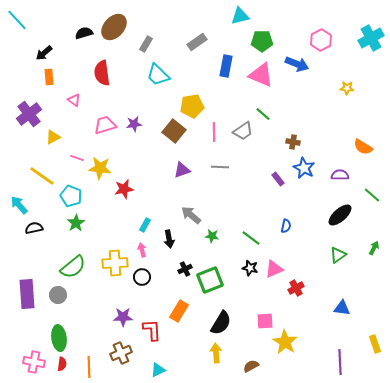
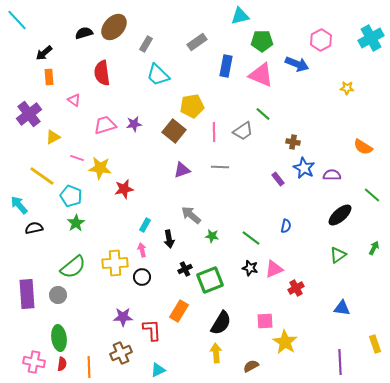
purple semicircle at (340, 175): moved 8 px left
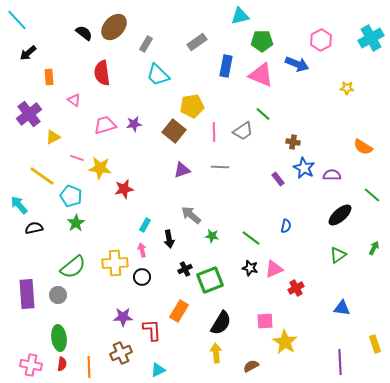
black semicircle at (84, 33): rotated 54 degrees clockwise
black arrow at (44, 53): moved 16 px left
pink cross at (34, 362): moved 3 px left, 3 px down
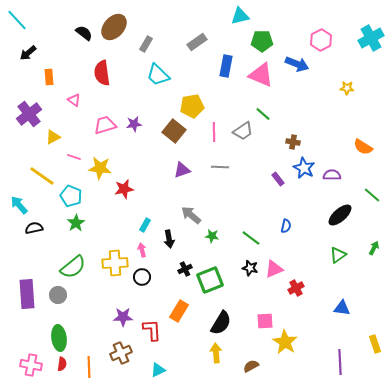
pink line at (77, 158): moved 3 px left, 1 px up
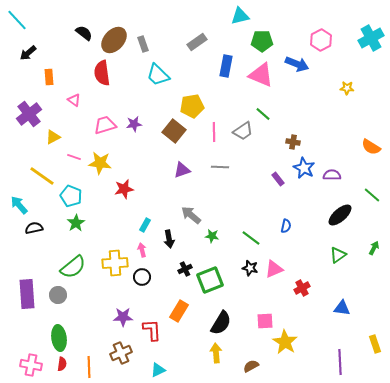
brown ellipse at (114, 27): moved 13 px down
gray rectangle at (146, 44): moved 3 px left; rotated 49 degrees counterclockwise
orange semicircle at (363, 147): moved 8 px right
yellow star at (100, 168): moved 5 px up
red cross at (296, 288): moved 6 px right
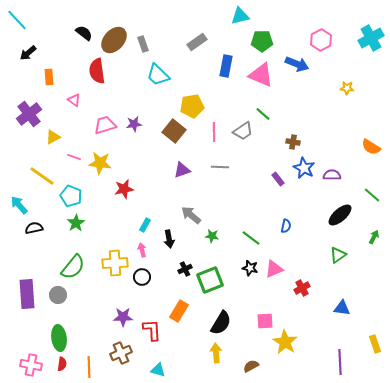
red semicircle at (102, 73): moved 5 px left, 2 px up
green arrow at (374, 248): moved 11 px up
green semicircle at (73, 267): rotated 12 degrees counterclockwise
cyan triangle at (158, 370): rotated 42 degrees clockwise
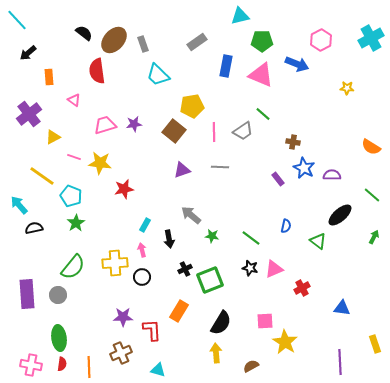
green triangle at (338, 255): moved 20 px left, 14 px up; rotated 48 degrees counterclockwise
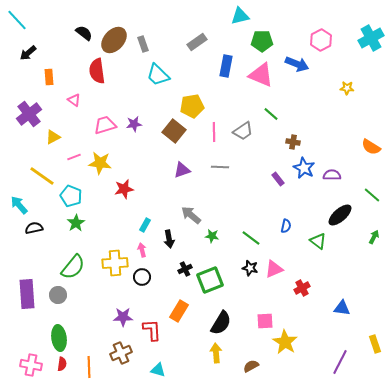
green line at (263, 114): moved 8 px right
pink line at (74, 157): rotated 40 degrees counterclockwise
purple line at (340, 362): rotated 30 degrees clockwise
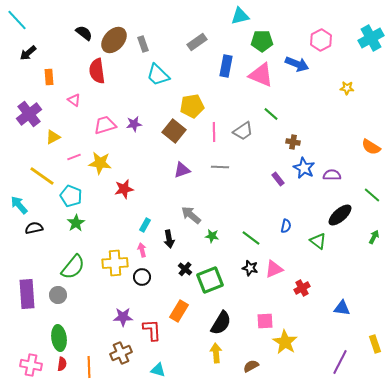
black cross at (185, 269): rotated 24 degrees counterclockwise
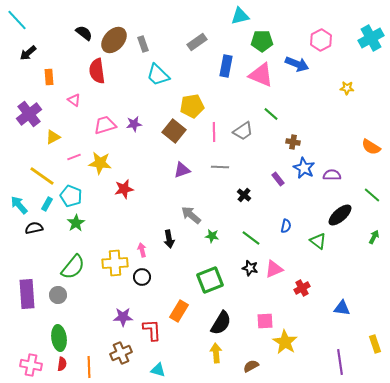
cyan rectangle at (145, 225): moved 98 px left, 21 px up
black cross at (185, 269): moved 59 px right, 74 px up
purple line at (340, 362): rotated 35 degrees counterclockwise
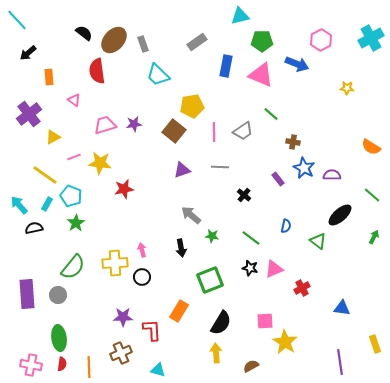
yellow line at (42, 176): moved 3 px right, 1 px up
black arrow at (169, 239): moved 12 px right, 9 px down
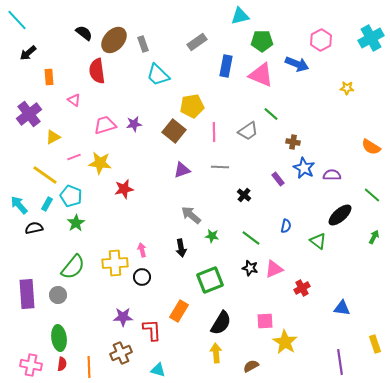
gray trapezoid at (243, 131): moved 5 px right
